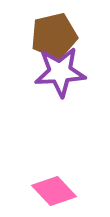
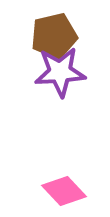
pink diamond: moved 10 px right
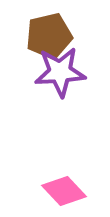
brown pentagon: moved 5 px left
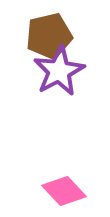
purple star: moved 1 px left, 1 px up; rotated 24 degrees counterclockwise
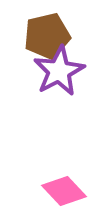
brown pentagon: moved 2 px left
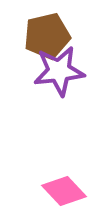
purple star: rotated 21 degrees clockwise
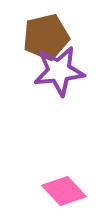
brown pentagon: moved 1 px left, 1 px down
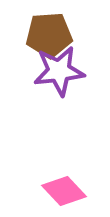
brown pentagon: moved 3 px right, 2 px up; rotated 9 degrees clockwise
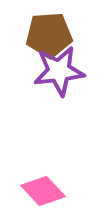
pink diamond: moved 21 px left
